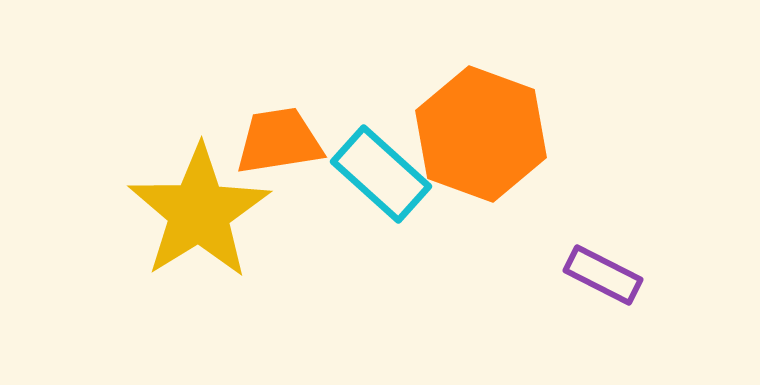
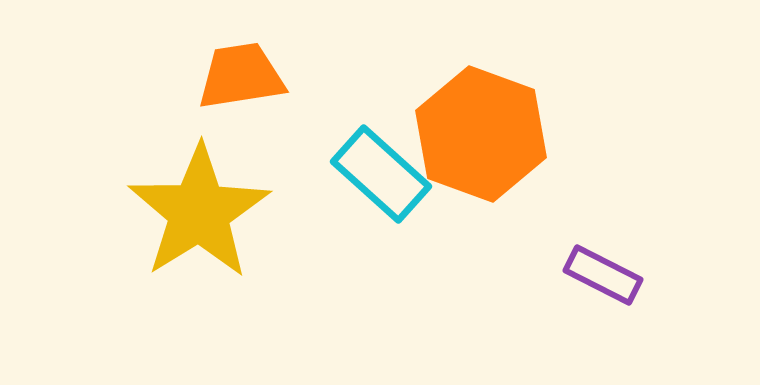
orange trapezoid: moved 38 px left, 65 px up
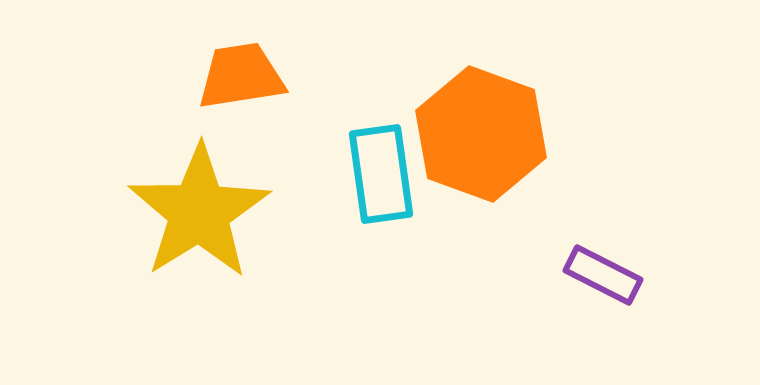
cyan rectangle: rotated 40 degrees clockwise
